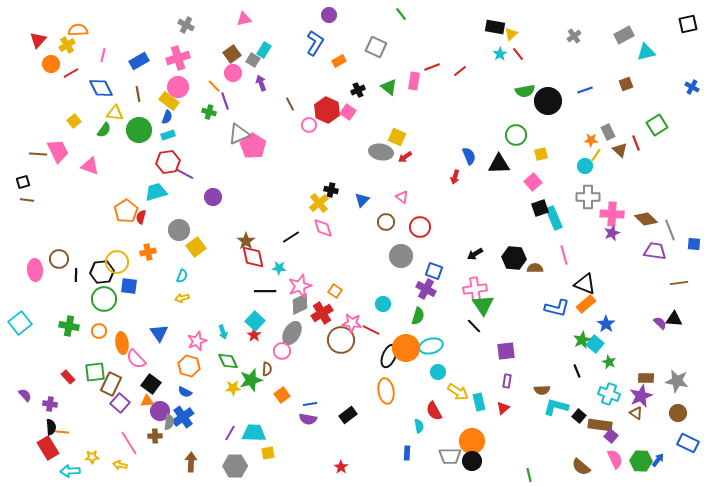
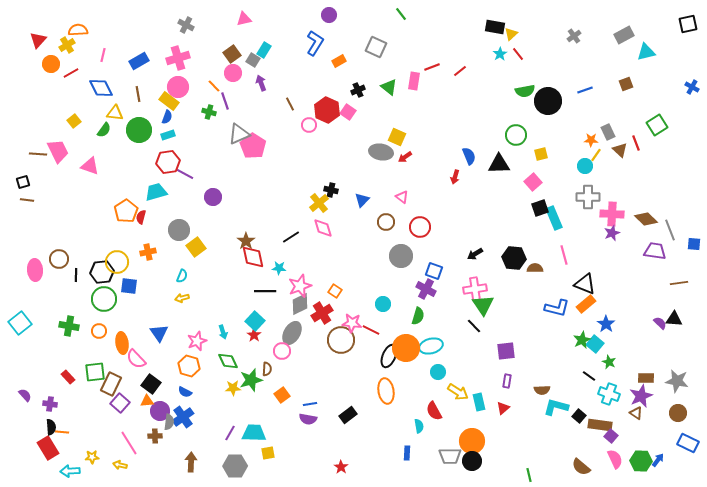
black line at (577, 371): moved 12 px right, 5 px down; rotated 32 degrees counterclockwise
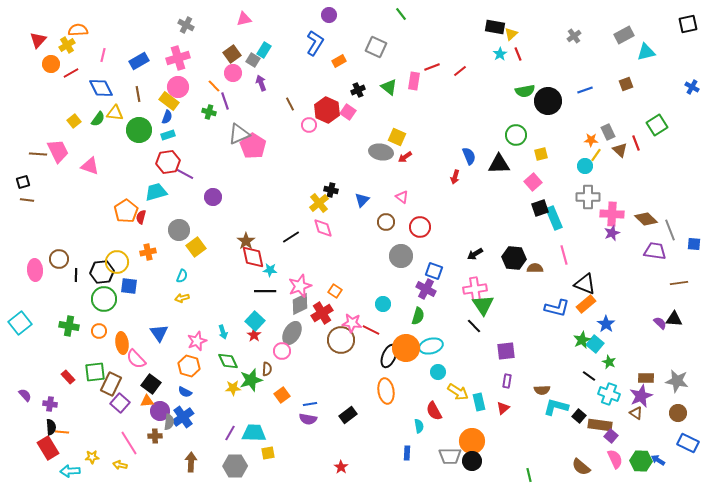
red line at (518, 54): rotated 16 degrees clockwise
green semicircle at (104, 130): moved 6 px left, 11 px up
cyan star at (279, 268): moved 9 px left, 2 px down
blue arrow at (658, 460): rotated 96 degrees counterclockwise
